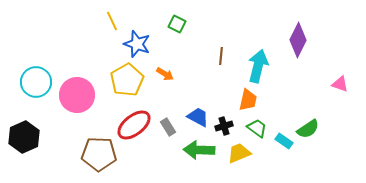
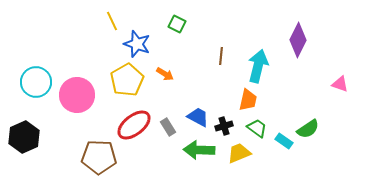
brown pentagon: moved 3 px down
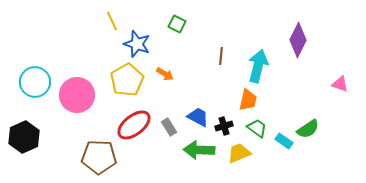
cyan circle: moved 1 px left
gray rectangle: moved 1 px right
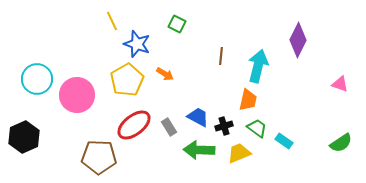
cyan circle: moved 2 px right, 3 px up
green semicircle: moved 33 px right, 14 px down
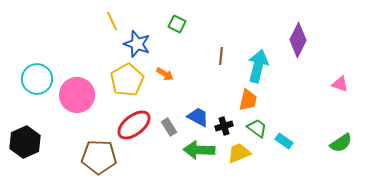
black hexagon: moved 1 px right, 5 px down
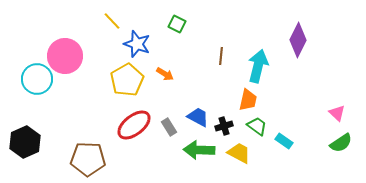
yellow line: rotated 18 degrees counterclockwise
pink triangle: moved 3 px left, 29 px down; rotated 24 degrees clockwise
pink circle: moved 12 px left, 39 px up
green trapezoid: moved 2 px up
yellow trapezoid: rotated 50 degrees clockwise
brown pentagon: moved 11 px left, 2 px down
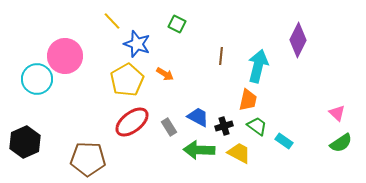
red ellipse: moved 2 px left, 3 px up
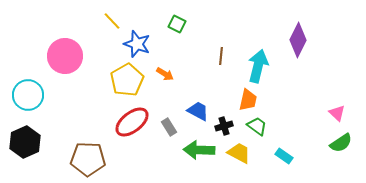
cyan circle: moved 9 px left, 16 px down
blue trapezoid: moved 6 px up
cyan rectangle: moved 15 px down
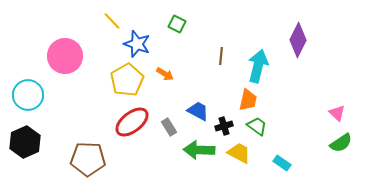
cyan rectangle: moved 2 px left, 7 px down
